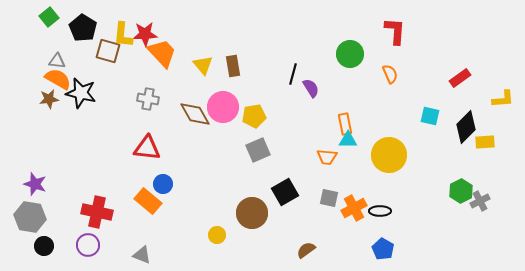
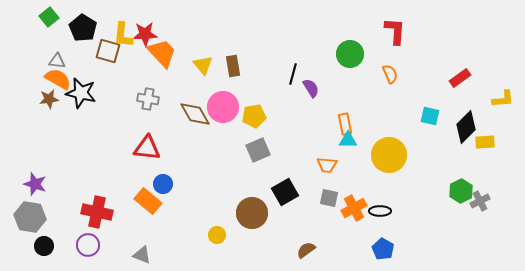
orange trapezoid at (327, 157): moved 8 px down
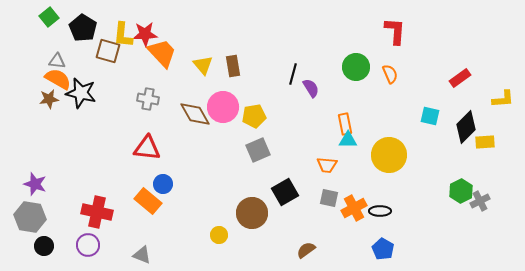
green circle at (350, 54): moved 6 px right, 13 px down
yellow circle at (217, 235): moved 2 px right
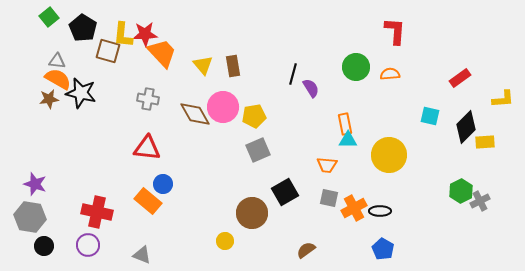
orange semicircle at (390, 74): rotated 72 degrees counterclockwise
yellow circle at (219, 235): moved 6 px right, 6 px down
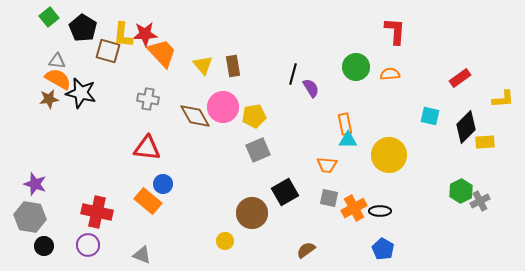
brown diamond at (195, 114): moved 2 px down
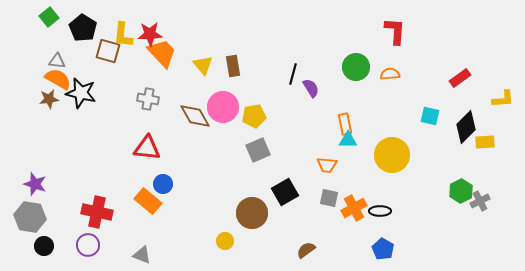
red star at (145, 34): moved 5 px right
yellow circle at (389, 155): moved 3 px right
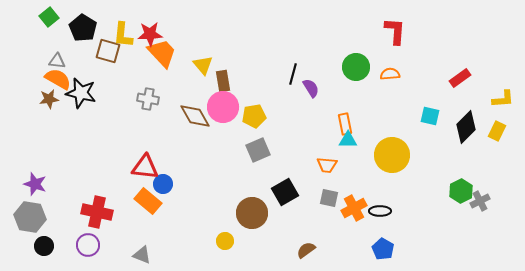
brown rectangle at (233, 66): moved 10 px left, 15 px down
yellow rectangle at (485, 142): moved 12 px right, 11 px up; rotated 60 degrees counterclockwise
red triangle at (147, 148): moved 2 px left, 19 px down
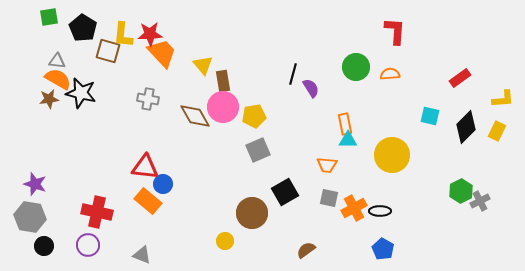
green square at (49, 17): rotated 30 degrees clockwise
